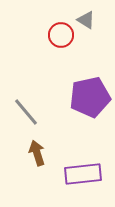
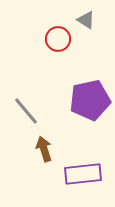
red circle: moved 3 px left, 4 px down
purple pentagon: moved 3 px down
gray line: moved 1 px up
brown arrow: moved 7 px right, 4 px up
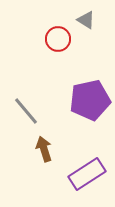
purple rectangle: moved 4 px right; rotated 27 degrees counterclockwise
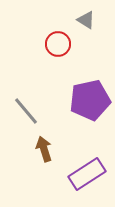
red circle: moved 5 px down
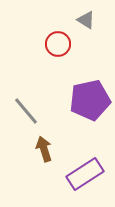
purple rectangle: moved 2 px left
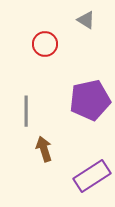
red circle: moved 13 px left
gray line: rotated 40 degrees clockwise
purple rectangle: moved 7 px right, 2 px down
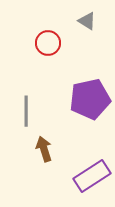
gray triangle: moved 1 px right, 1 px down
red circle: moved 3 px right, 1 px up
purple pentagon: moved 1 px up
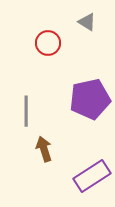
gray triangle: moved 1 px down
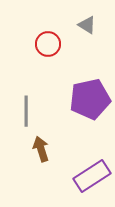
gray triangle: moved 3 px down
red circle: moved 1 px down
brown arrow: moved 3 px left
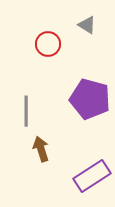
purple pentagon: rotated 27 degrees clockwise
